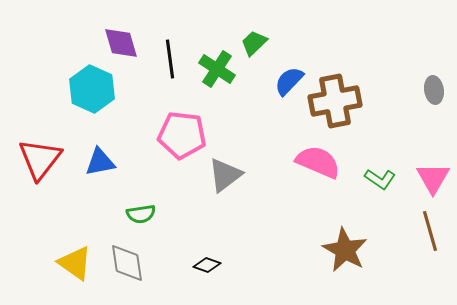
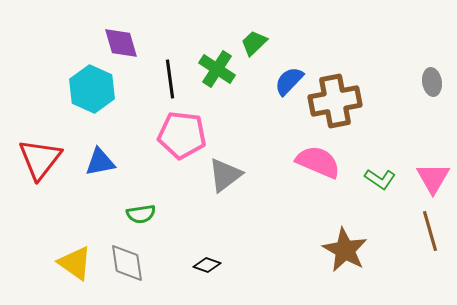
black line: moved 20 px down
gray ellipse: moved 2 px left, 8 px up
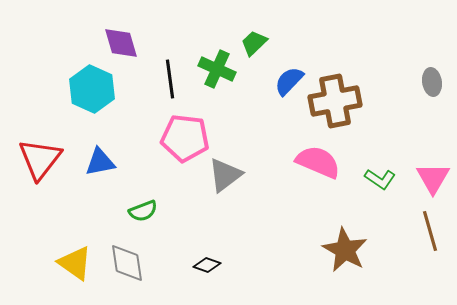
green cross: rotated 9 degrees counterclockwise
pink pentagon: moved 3 px right, 3 px down
green semicircle: moved 2 px right, 3 px up; rotated 12 degrees counterclockwise
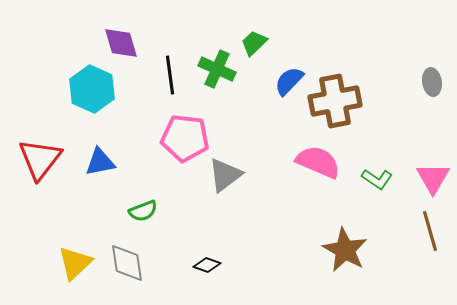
black line: moved 4 px up
green L-shape: moved 3 px left
yellow triangle: rotated 42 degrees clockwise
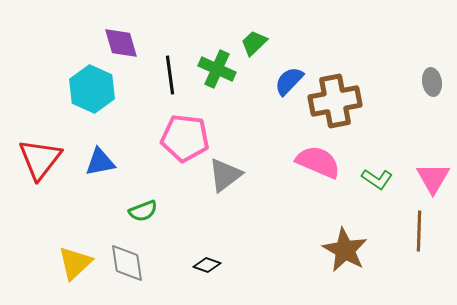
brown line: moved 11 px left; rotated 18 degrees clockwise
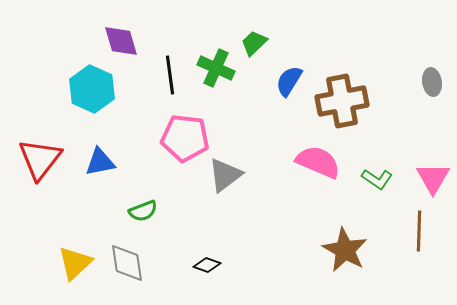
purple diamond: moved 2 px up
green cross: moved 1 px left, 1 px up
blue semicircle: rotated 12 degrees counterclockwise
brown cross: moved 7 px right
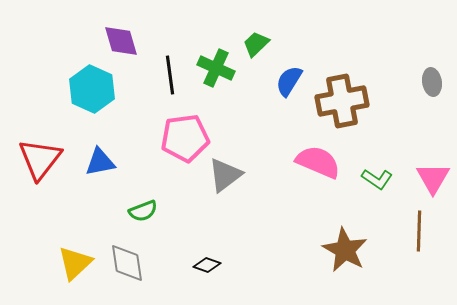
green trapezoid: moved 2 px right, 1 px down
pink pentagon: rotated 15 degrees counterclockwise
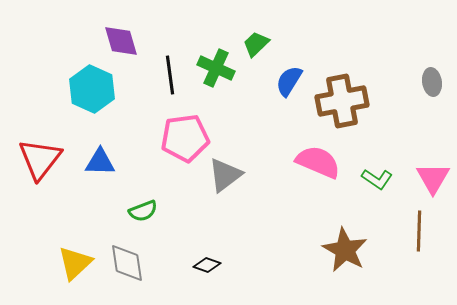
blue triangle: rotated 12 degrees clockwise
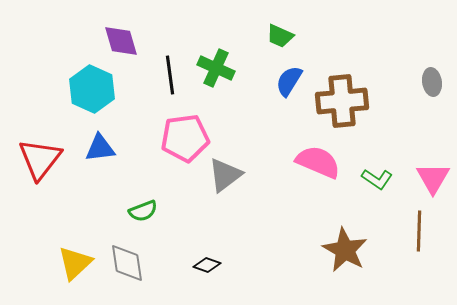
green trapezoid: moved 24 px right, 8 px up; rotated 112 degrees counterclockwise
brown cross: rotated 6 degrees clockwise
blue triangle: moved 14 px up; rotated 8 degrees counterclockwise
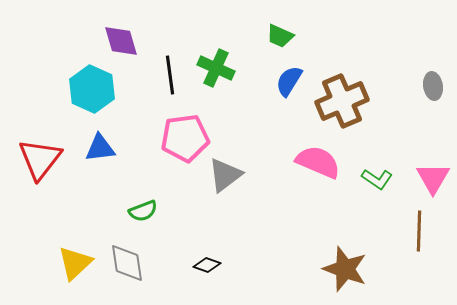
gray ellipse: moved 1 px right, 4 px down
brown cross: rotated 18 degrees counterclockwise
brown star: moved 19 px down; rotated 9 degrees counterclockwise
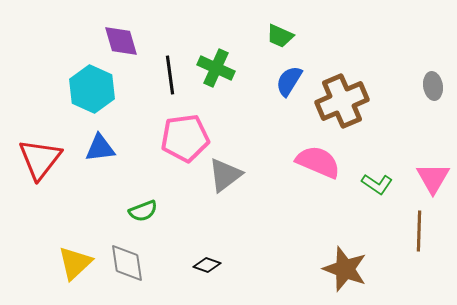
green L-shape: moved 5 px down
